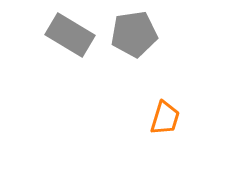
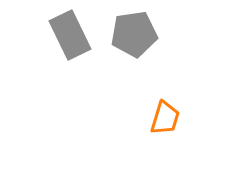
gray rectangle: rotated 33 degrees clockwise
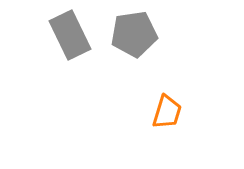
orange trapezoid: moved 2 px right, 6 px up
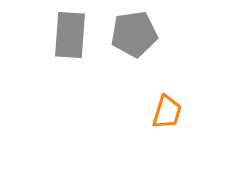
gray rectangle: rotated 30 degrees clockwise
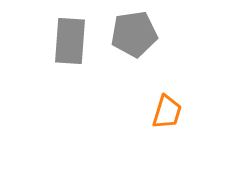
gray rectangle: moved 6 px down
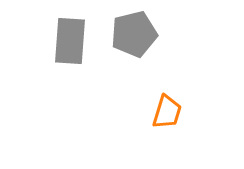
gray pentagon: rotated 6 degrees counterclockwise
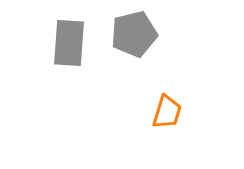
gray rectangle: moved 1 px left, 2 px down
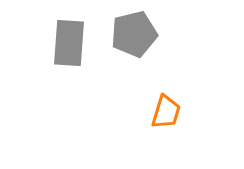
orange trapezoid: moved 1 px left
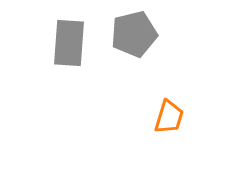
orange trapezoid: moved 3 px right, 5 px down
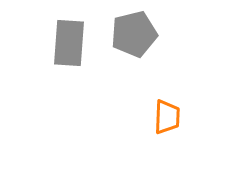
orange trapezoid: moved 2 px left; rotated 15 degrees counterclockwise
